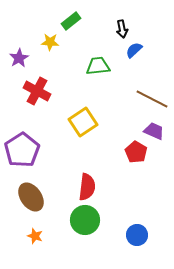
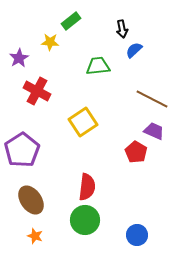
brown ellipse: moved 3 px down
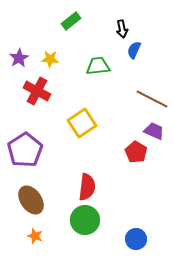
yellow star: moved 17 px down
blue semicircle: rotated 24 degrees counterclockwise
yellow square: moved 1 px left, 1 px down
purple pentagon: moved 3 px right
blue circle: moved 1 px left, 4 px down
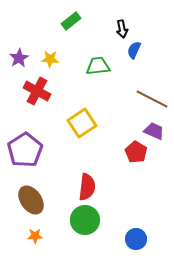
orange star: rotated 21 degrees counterclockwise
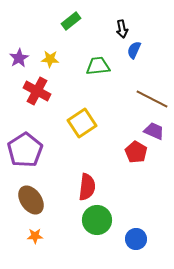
green circle: moved 12 px right
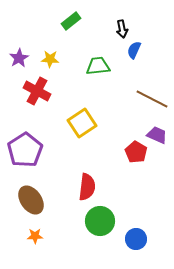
purple trapezoid: moved 3 px right, 4 px down
green circle: moved 3 px right, 1 px down
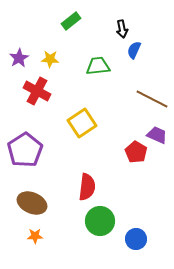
brown ellipse: moved 1 px right, 3 px down; rotated 32 degrees counterclockwise
